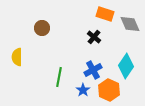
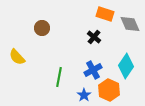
yellow semicircle: rotated 42 degrees counterclockwise
blue star: moved 1 px right, 5 px down
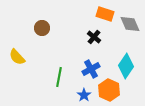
blue cross: moved 2 px left, 1 px up
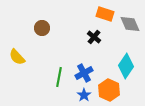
blue cross: moved 7 px left, 4 px down
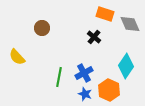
blue star: moved 1 px right, 1 px up; rotated 16 degrees counterclockwise
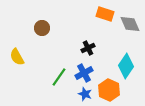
black cross: moved 6 px left, 11 px down; rotated 24 degrees clockwise
yellow semicircle: rotated 12 degrees clockwise
green line: rotated 24 degrees clockwise
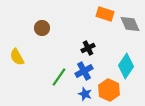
blue cross: moved 2 px up
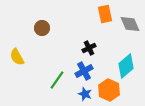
orange rectangle: rotated 60 degrees clockwise
black cross: moved 1 px right
cyan diamond: rotated 15 degrees clockwise
green line: moved 2 px left, 3 px down
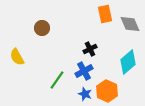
black cross: moved 1 px right, 1 px down
cyan diamond: moved 2 px right, 4 px up
orange hexagon: moved 2 px left, 1 px down
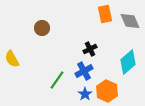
gray diamond: moved 3 px up
yellow semicircle: moved 5 px left, 2 px down
blue star: rotated 16 degrees clockwise
